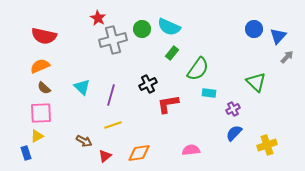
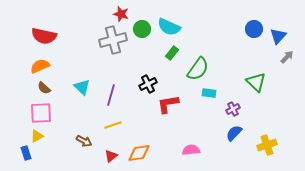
red star: moved 23 px right, 4 px up; rotated 14 degrees counterclockwise
red triangle: moved 6 px right
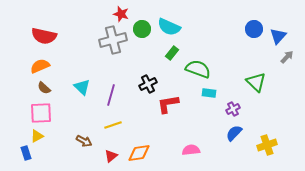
green semicircle: rotated 105 degrees counterclockwise
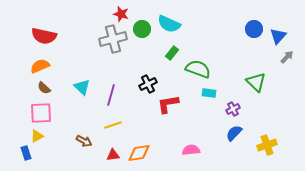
cyan semicircle: moved 3 px up
gray cross: moved 1 px up
red triangle: moved 2 px right, 1 px up; rotated 32 degrees clockwise
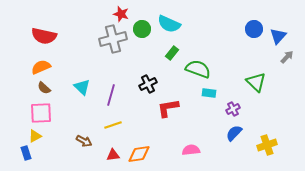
orange semicircle: moved 1 px right, 1 px down
red L-shape: moved 4 px down
yellow triangle: moved 2 px left
orange diamond: moved 1 px down
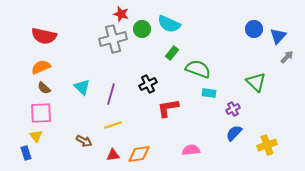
purple line: moved 1 px up
yellow triangle: moved 1 px right; rotated 40 degrees counterclockwise
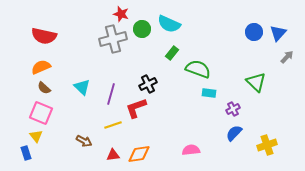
blue circle: moved 3 px down
blue triangle: moved 3 px up
red L-shape: moved 32 px left; rotated 10 degrees counterclockwise
pink square: rotated 25 degrees clockwise
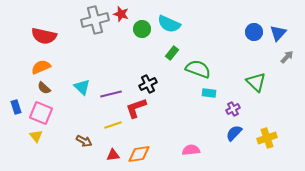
gray cross: moved 18 px left, 19 px up
purple line: rotated 60 degrees clockwise
yellow cross: moved 7 px up
blue rectangle: moved 10 px left, 46 px up
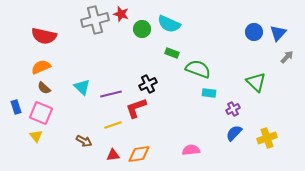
green rectangle: rotated 72 degrees clockwise
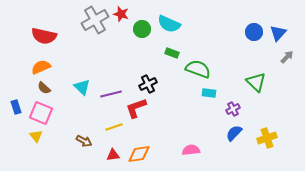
gray cross: rotated 16 degrees counterclockwise
yellow line: moved 1 px right, 2 px down
